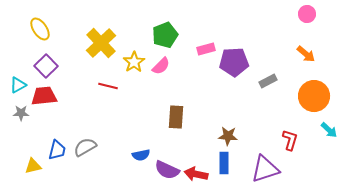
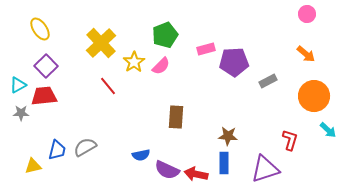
red line: rotated 36 degrees clockwise
cyan arrow: moved 1 px left
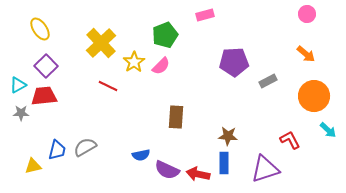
pink rectangle: moved 1 px left, 34 px up
red line: rotated 24 degrees counterclockwise
red L-shape: rotated 45 degrees counterclockwise
red arrow: moved 2 px right
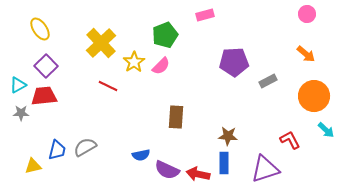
cyan arrow: moved 2 px left
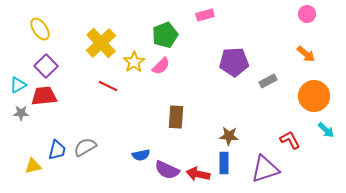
brown star: moved 1 px right
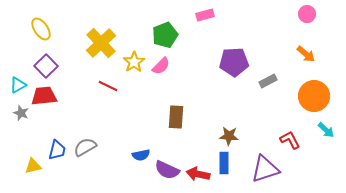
yellow ellipse: moved 1 px right
gray star: rotated 21 degrees clockwise
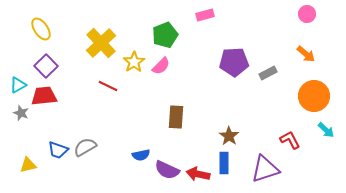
gray rectangle: moved 8 px up
brown star: rotated 30 degrees clockwise
blue trapezoid: moved 1 px right; rotated 95 degrees clockwise
yellow triangle: moved 5 px left, 1 px up
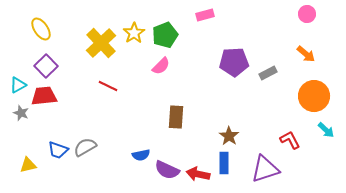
yellow star: moved 29 px up
